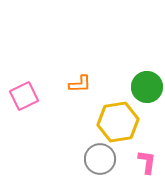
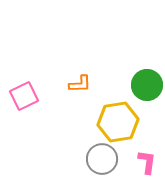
green circle: moved 2 px up
gray circle: moved 2 px right
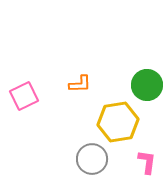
gray circle: moved 10 px left
